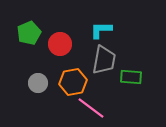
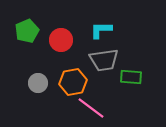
green pentagon: moved 2 px left, 2 px up
red circle: moved 1 px right, 4 px up
gray trapezoid: rotated 72 degrees clockwise
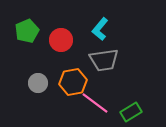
cyan L-shape: moved 1 px left, 1 px up; rotated 50 degrees counterclockwise
green rectangle: moved 35 px down; rotated 35 degrees counterclockwise
pink line: moved 4 px right, 5 px up
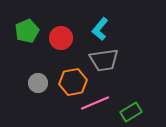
red circle: moved 2 px up
pink line: rotated 60 degrees counterclockwise
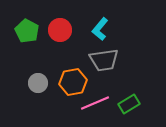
green pentagon: rotated 20 degrees counterclockwise
red circle: moved 1 px left, 8 px up
green rectangle: moved 2 px left, 8 px up
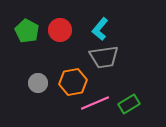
gray trapezoid: moved 3 px up
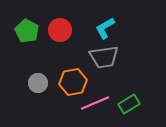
cyan L-shape: moved 5 px right, 1 px up; rotated 20 degrees clockwise
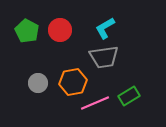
green rectangle: moved 8 px up
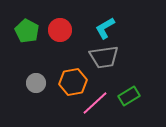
gray circle: moved 2 px left
pink line: rotated 20 degrees counterclockwise
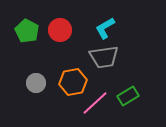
green rectangle: moved 1 px left
